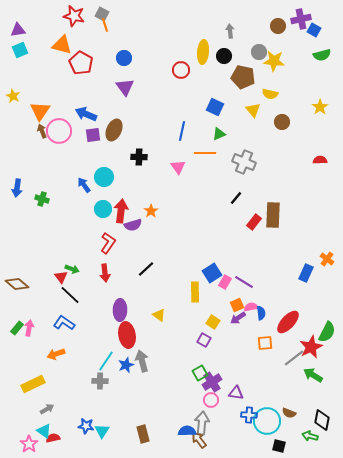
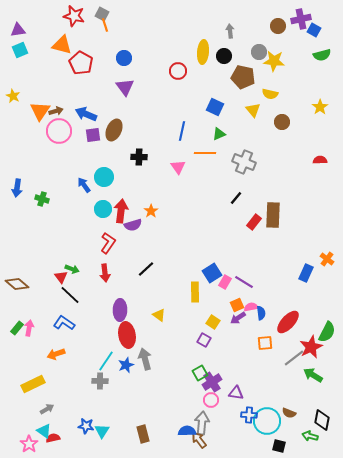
red circle at (181, 70): moved 3 px left, 1 px down
brown arrow at (42, 131): moved 14 px right, 20 px up; rotated 96 degrees clockwise
gray arrow at (142, 361): moved 3 px right, 2 px up
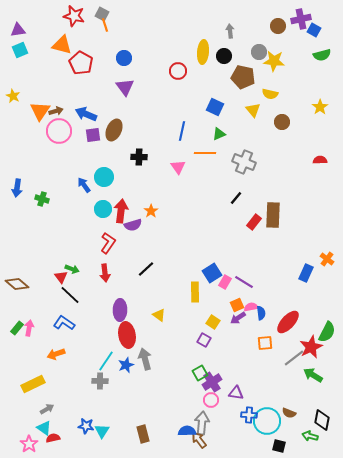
cyan triangle at (44, 431): moved 3 px up
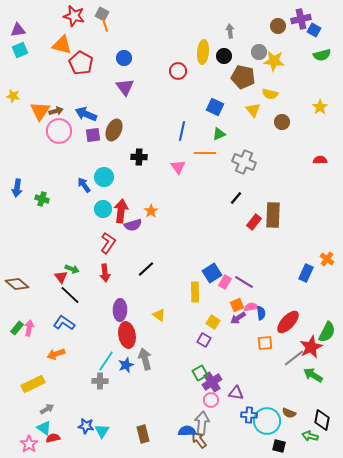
yellow star at (13, 96): rotated 16 degrees counterclockwise
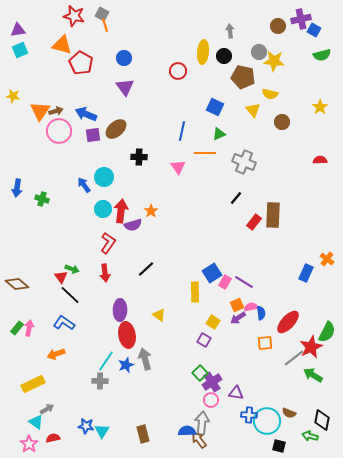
brown ellipse at (114, 130): moved 2 px right, 1 px up; rotated 25 degrees clockwise
green square at (200, 373): rotated 14 degrees counterclockwise
cyan triangle at (44, 428): moved 8 px left, 6 px up
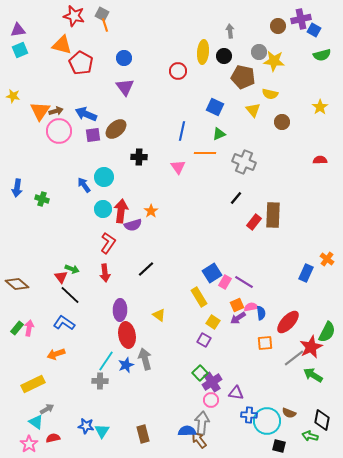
yellow rectangle at (195, 292): moved 4 px right, 5 px down; rotated 30 degrees counterclockwise
